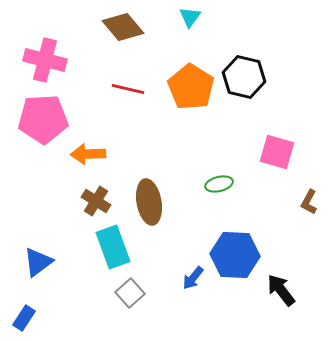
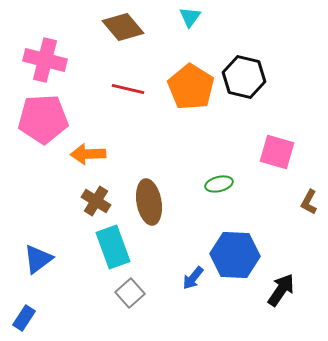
blue triangle: moved 3 px up
black arrow: rotated 72 degrees clockwise
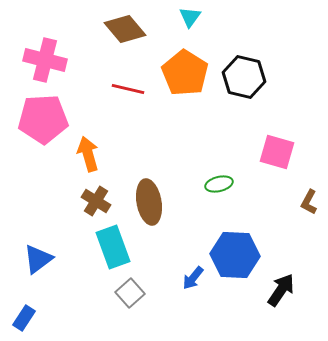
brown diamond: moved 2 px right, 2 px down
orange pentagon: moved 6 px left, 14 px up
orange arrow: rotated 76 degrees clockwise
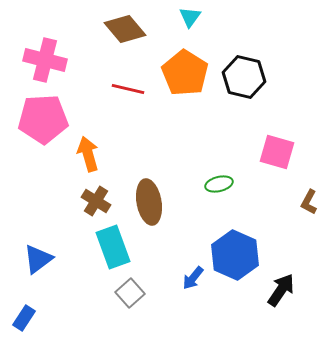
blue hexagon: rotated 21 degrees clockwise
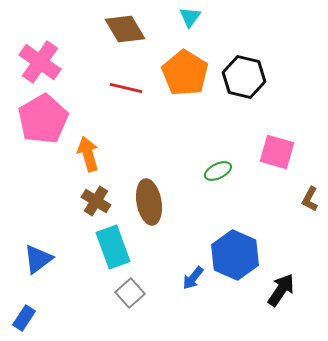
brown diamond: rotated 9 degrees clockwise
pink cross: moved 5 px left, 2 px down; rotated 21 degrees clockwise
red line: moved 2 px left, 1 px up
pink pentagon: rotated 27 degrees counterclockwise
green ellipse: moved 1 px left, 13 px up; rotated 12 degrees counterclockwise
brown L-shape: moved 1 px right, 3 px up
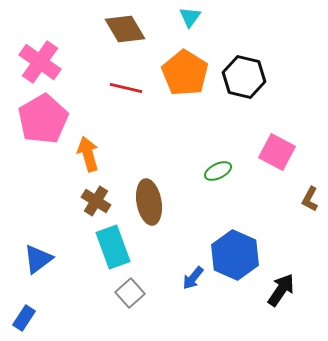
pink square: rotated 12 degrees clockwise
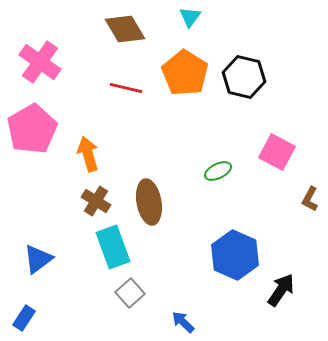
pink pentagon: moved 11 px left, 10 px down
blue arrow: moved 10 px left, 44 px down; rotated 95 degrees clockwise
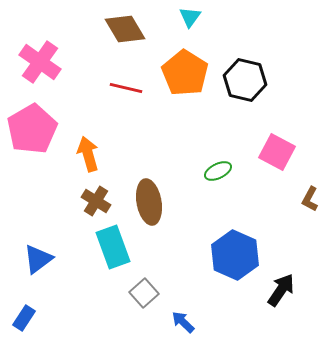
black hexagon: moved 1 px right, 3 px down
gray square: moved 14 px right
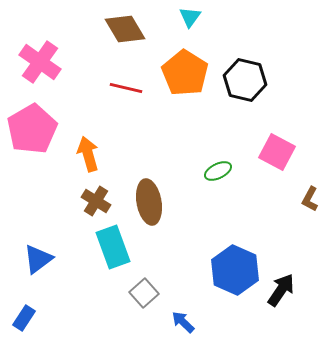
blue hexagon: moved 15 px down
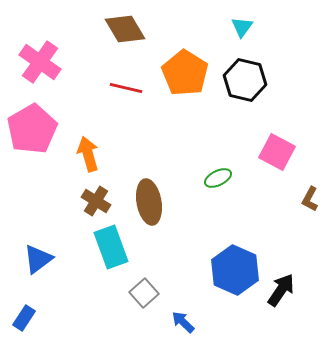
cyan triangle: moved 52 px right, 10 px down
green ellipse: moved 7 px down
cyan rectangle: moved 2 px left
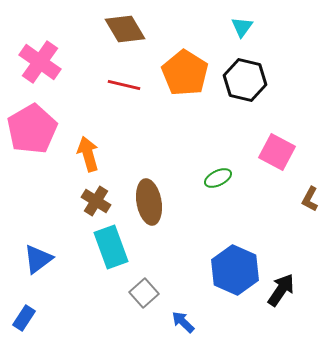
red line: moved 2 px left, 3 px up
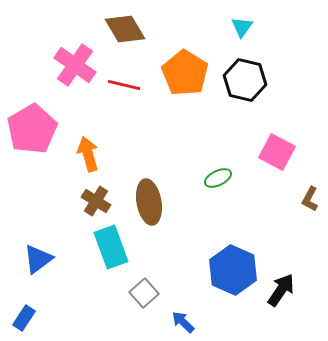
pink cross: moved 35 px right, 3 px down
blue hexagon: moved 2 px left
